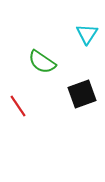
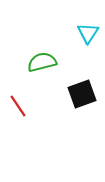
cyan triangle: moved 1 px right, 1 px up
green semicircle: rotated 132 degrees clockwise
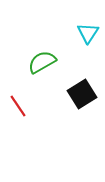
green semicircle: rotated 16 degrees counterclockwise
black square: rotated 12 degrees counterclockwise
